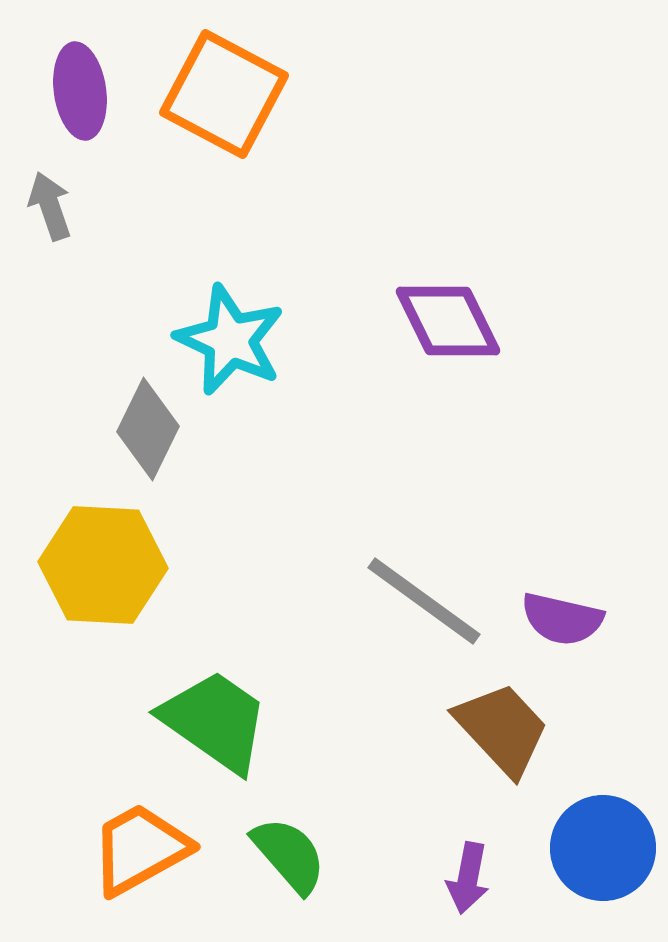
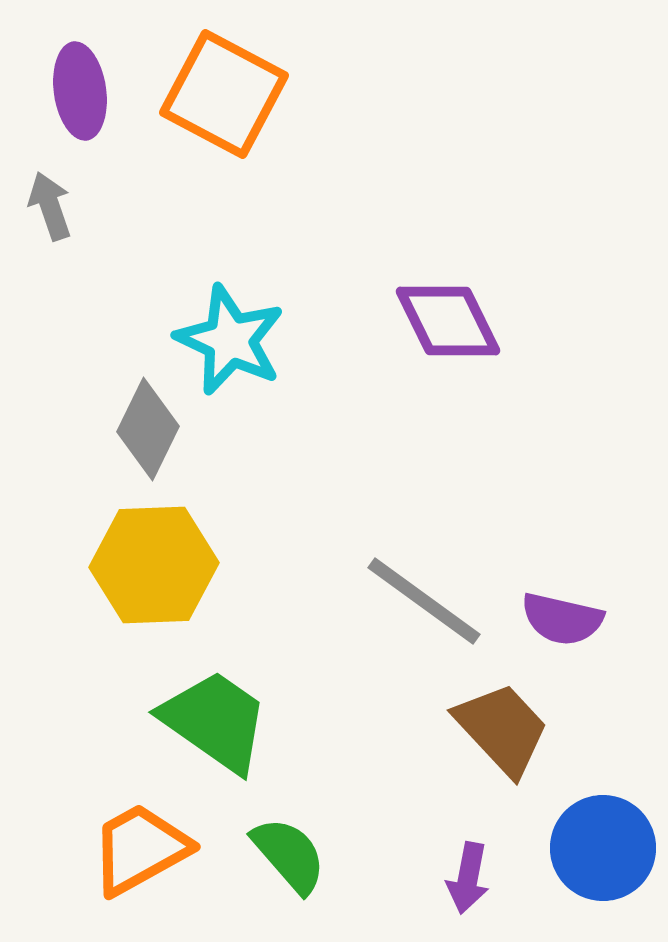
yellow hexagon: moved 51 px right; rotated 5 degrees counterclockwise
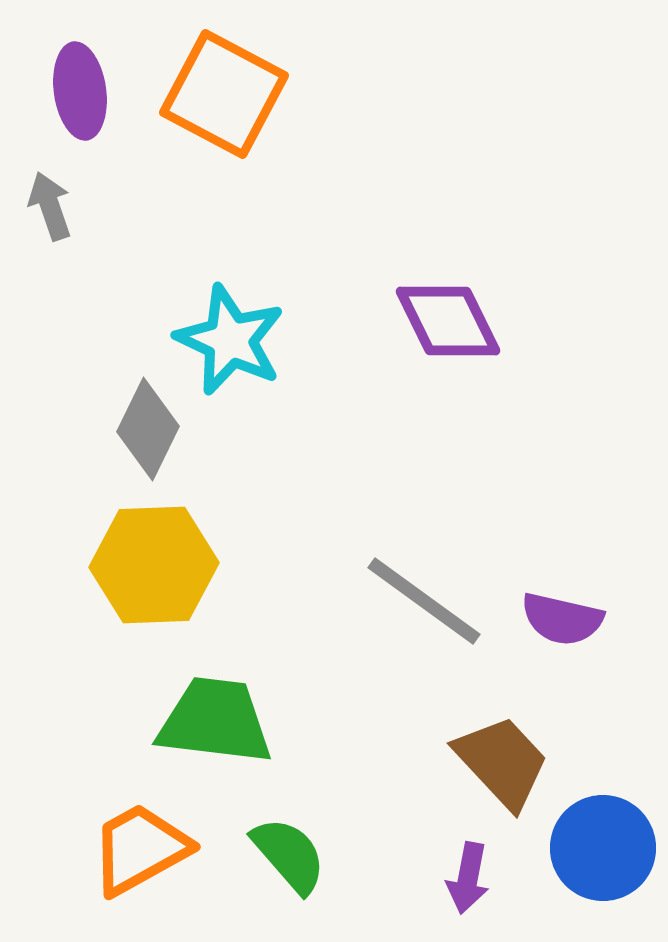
green trapezoid: rotated 28 degrees counterclockwise
brown trapezoid: moved 33 px down
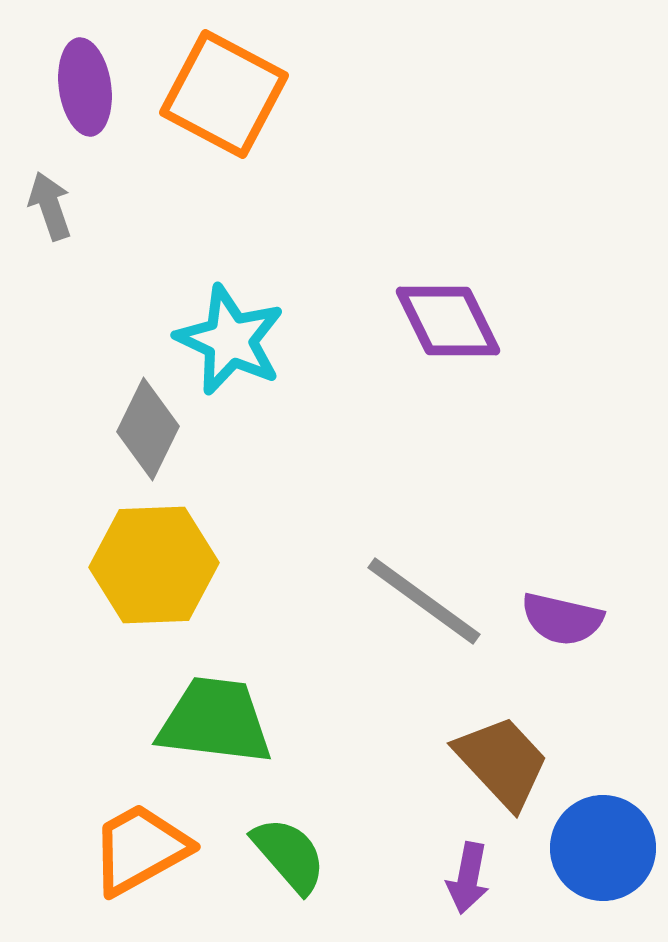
purple ellipse: moved 5 px right, 4 px up
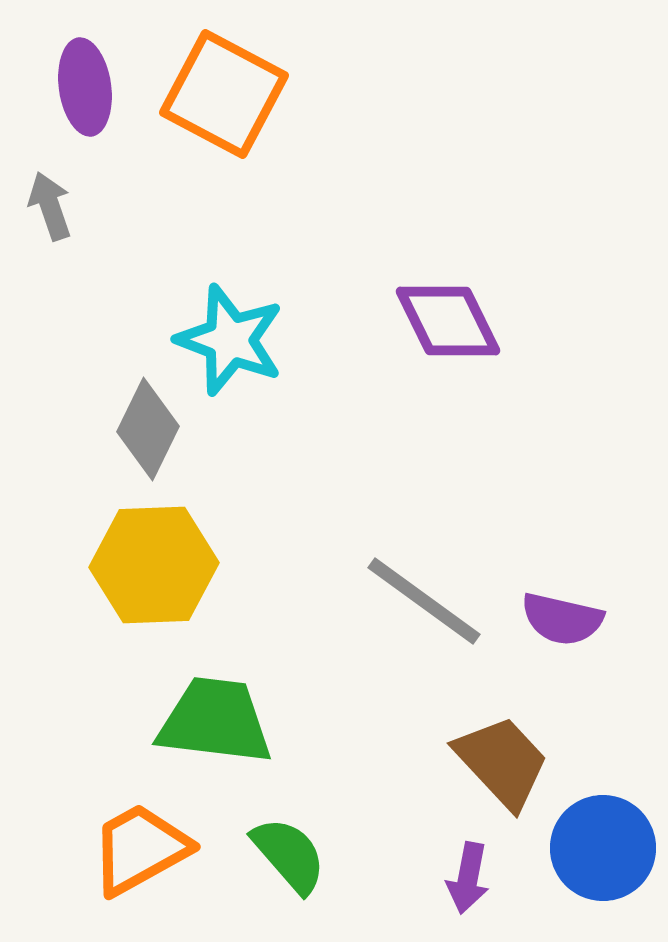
cyan star: rotated 4 degrees counterclockwise
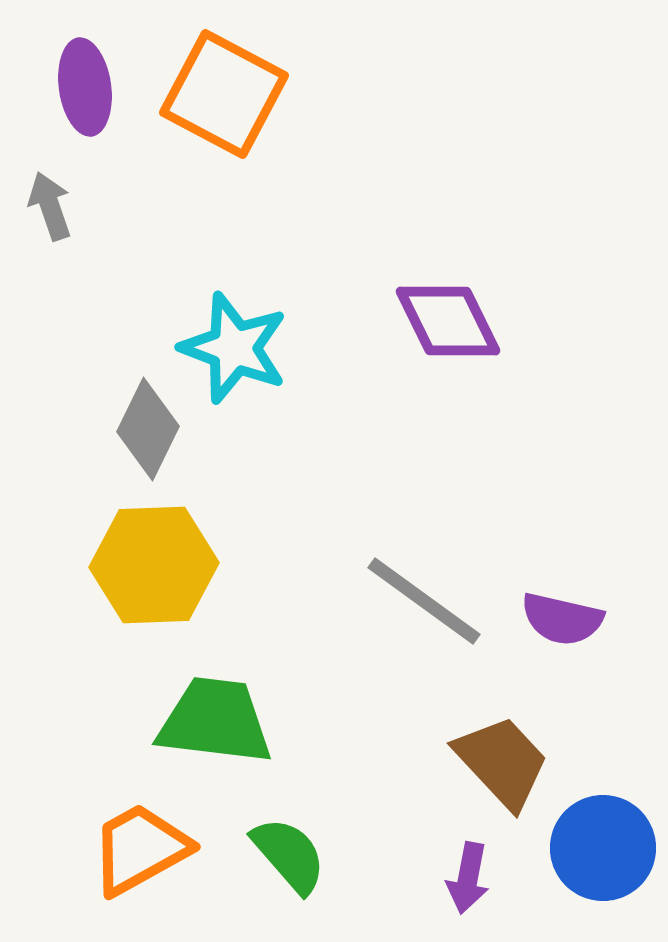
cyan star: moved 4 px right, 8 px down
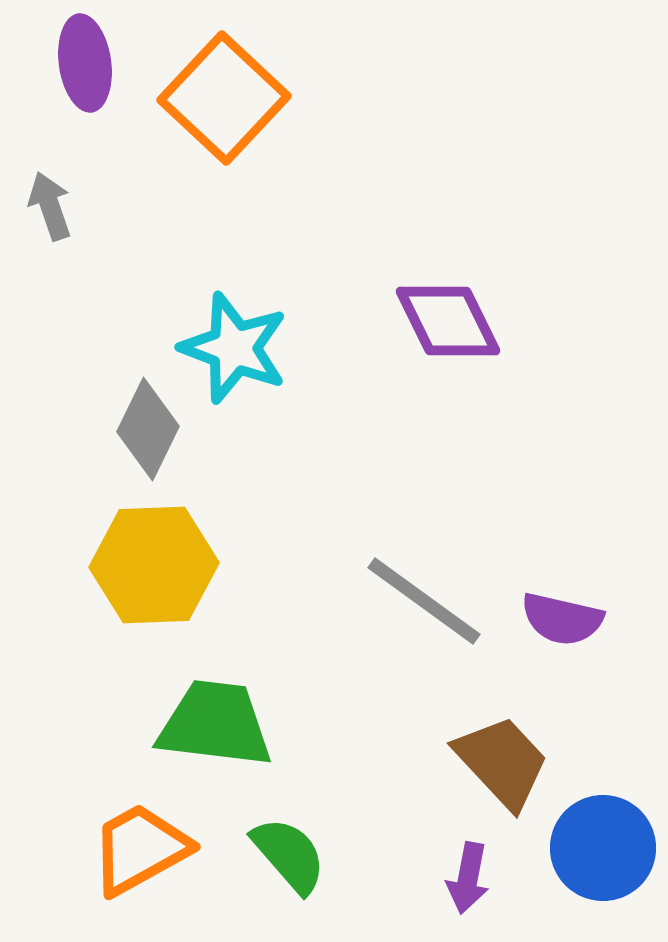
purple ellipse: moved 24 px up
orange square: moved 4 px down; rotated 15 degrees clockwise
green trapezoid: moved 3 px down
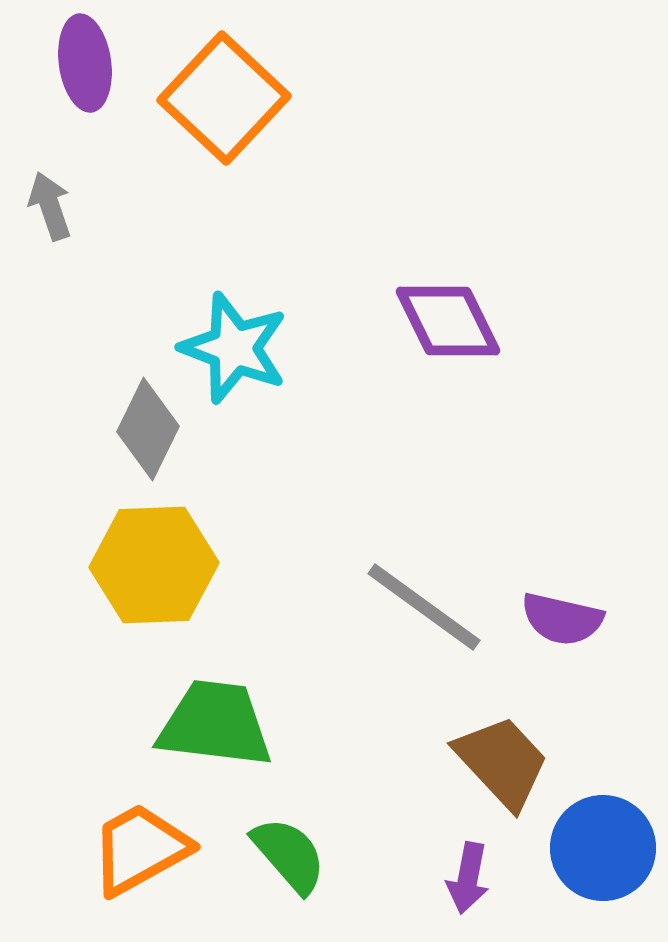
gray line: moved 6 px down
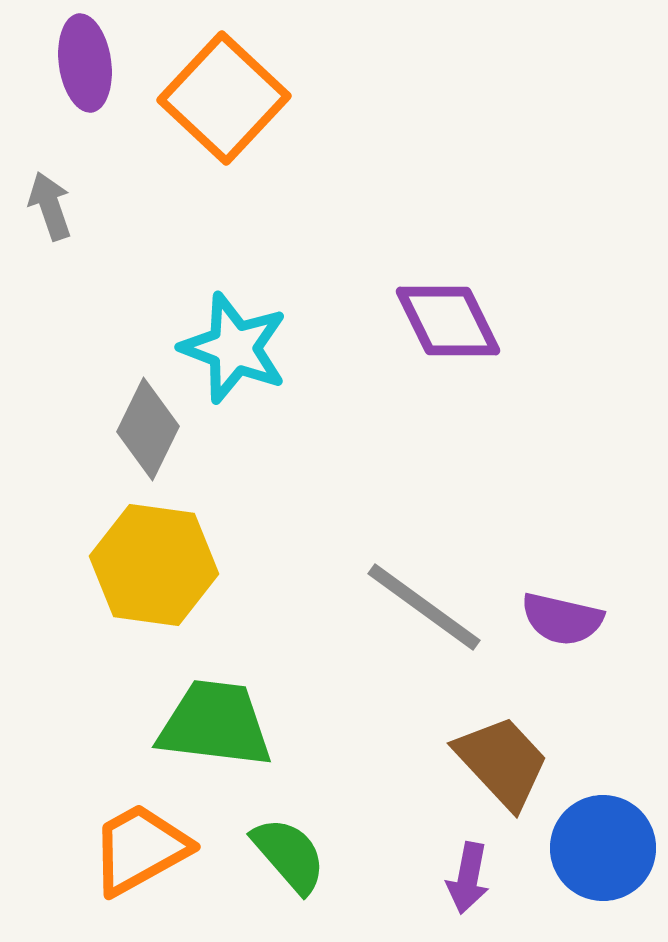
yellow hexagon: rotated 10 degrees clockwise
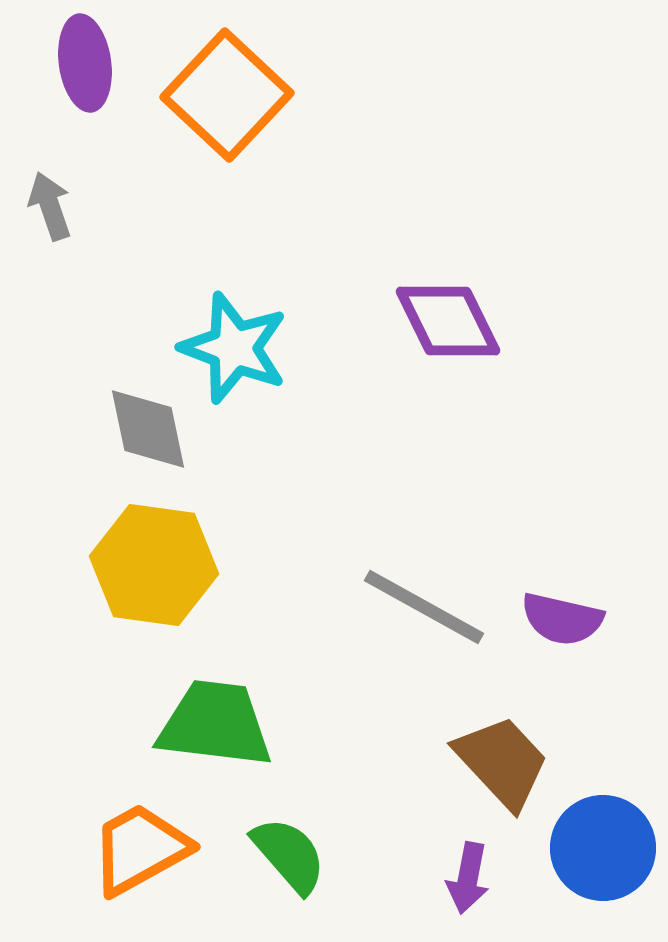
orange square: moved 3 px right, 3 px up
gray diamond: rotated 38 degrees counterclockwise
gray line: rotated 7 degrees counterclockwise
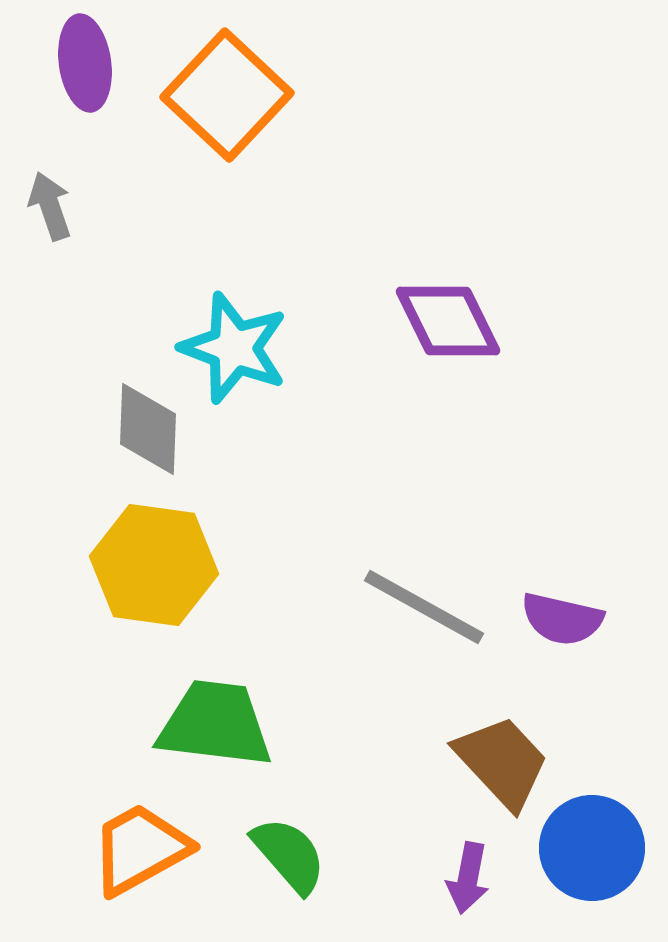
gray diamond: rotated 14 degrees clockwise
blue circle: moved 11 px left
